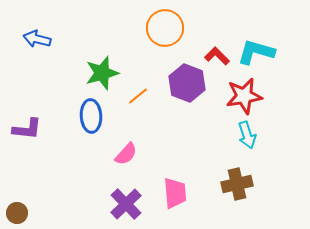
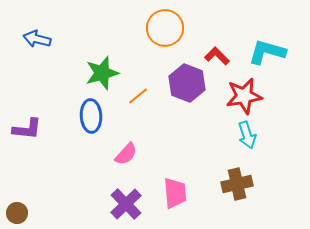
cyan L-shape: moved 11 px right
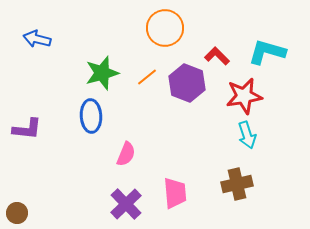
orange line: moved 9 px right, 19 px up
pink semicircle: rotated 20 degrees counterclockwise
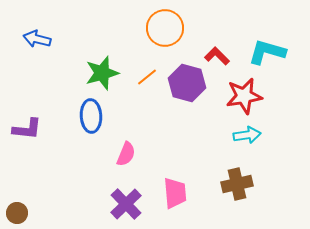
purple hexagon: rotated 6 degrees counterclockwise
cyan arrow: rotated 80 degrees counterclockwise
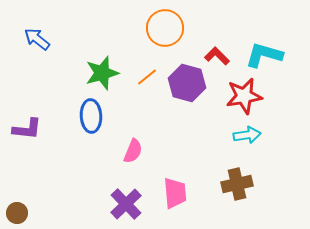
blue arrow: rotated 24 degrees clockwise
cyan L-shape: moved 3 px left, 3 px down
pink semicircle: moved 7 px right, 3 px up
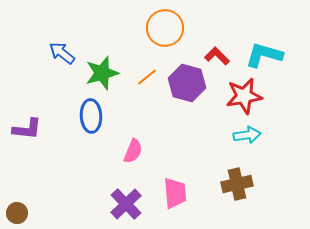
blue arrow: moved 25 px right, 14 px down
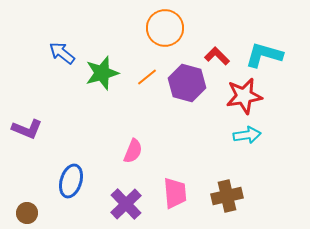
blue ellipse: moved 20 px left, 65 px down; rotated 20 degrees clockwise
purple L-shape: rotated 16 degrees clockwise
brown cross: moved 10 px left, 12 px down
brown circle: moved 10 px right
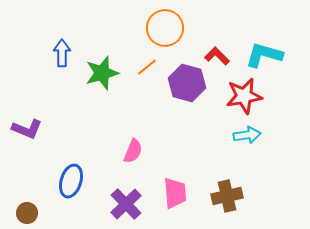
blue arrow: rotated 52 degrees clockwise
orange line: moved 10 px up
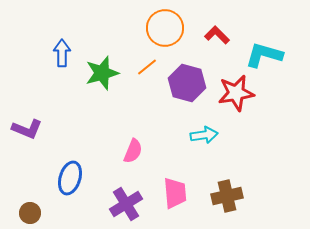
red L-shape: moved 21 px up
red star: moved 8 px left, 3 px up
cyan arrow: moved 43 px left
blue ellipse: moved 1 px left, 3 px up
purple cross: rotated 12 degrees clockwise
brown circle: moved 3 px right
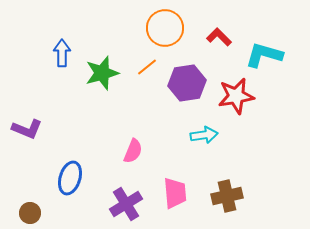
red L-shape: moved 2 px right, 2 px down
purple hexagon: rotated 24 degrees counterclockwise
red star: moved 3 px down
